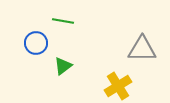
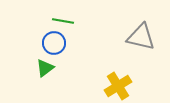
blue circle: moved 18 px right
gray triangle: moved 1 px left, 12 px up; rotated 12 degrees clockwise
green triangle: moved 18 px left, 2 px down
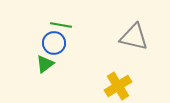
green line: moved 2 px left, 4 px down
gray triangle: moved 7 px left
green triangle: moved 4 px up
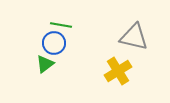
yellow cross: moved 15 px up
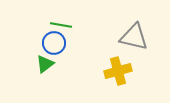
yellow cross: rotated 16 degrees clockwise
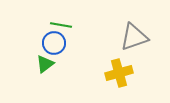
gray triangle: rotated 32 degrees counterclockwise
yellow cross: moved 1 px right, 2 px down
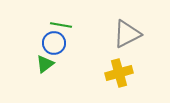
gray triangle: moved 7 px left, 3 px up; rotated 8 degrees counterclockwise
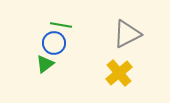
yellow cross: rotated 24 degrees counterclockwise
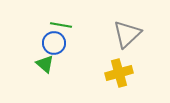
gray triangle: rotated 16 degrees counterclockwise
green triangle: rotated 42 degrees counterclockwise
yellow cross: rotated 24 degrees clockwise
